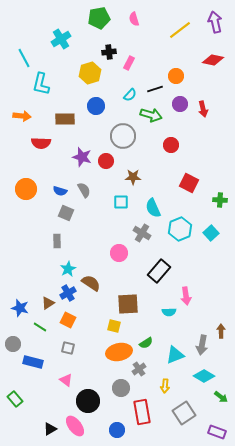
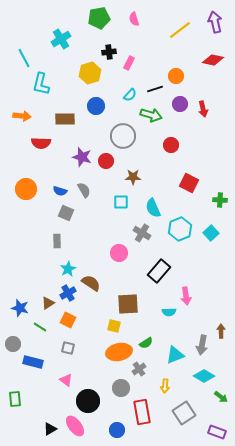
green rectangle at (15, 399): rotated 35 degrees clockwise
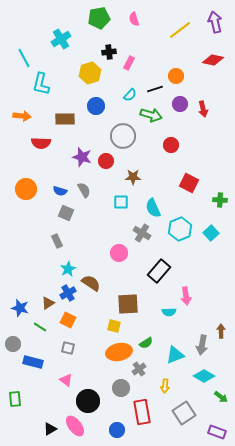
gray rectangle at (57, 241): rotated 24 degrees counterclockwise
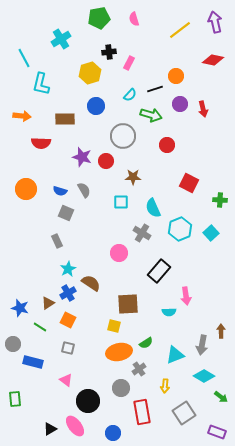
red circle at (171, 145): moved 4 px left
blue circle at (117, 430): moved 4 px left, 3 px down
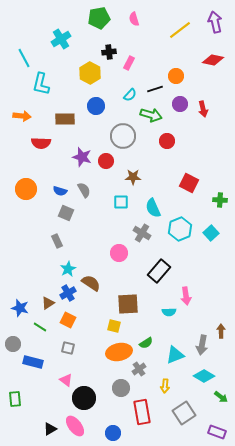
yellow hexagon at (90, 73): rotated 15 degrees counterclockwise
red circle at (167, 145): moved 4 px up
black circle at (88, 401): moved 4 px left, 3 px up
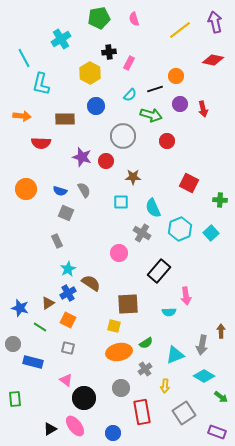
gray cross at (139, 369): moved 6 px right
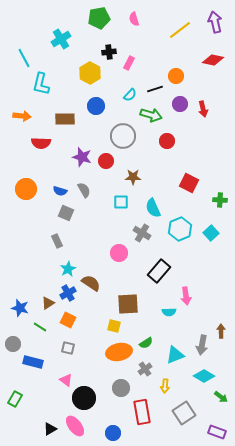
green rectangle at (15, 399): rotated 35 degrees clockwise
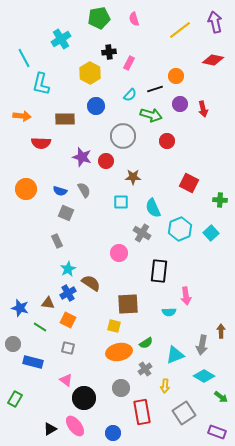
black rectangle at (159, 271): rotated 35 degrees counterclockwise
brown triangle at (48, 303): rotated 40 degrees clockwise
